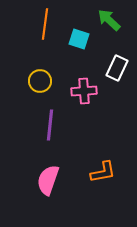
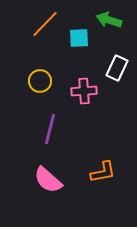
green arrow: rotated 25 degrees counterclockwise
orange line: rotated 36 degrees clockwise
cyan square: moved 1 px up; rotated 20 degrees counterclockwise
purple line: moved 4 px down; rotated 8 degrees clockwise
pink semicircle: rotated 68 degrees counterclockwise
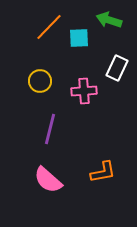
orange line: moved 4 px right, 3 px down
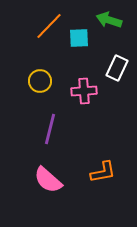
orange line: moved 1 px up
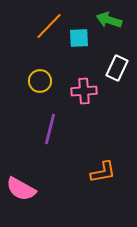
pink semicircle: moved 27 px left, 9 px down; rotated 12 degrees counterclockwise
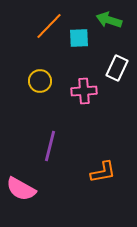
purple line: moved 17 px down
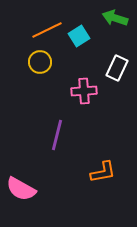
green arrow: moved 6 px right, 2 px up
orange line: moved 2 px left, 4 px down; rotated 20 degrees clockwise
cyan square: moved 2 px up; rotated 30 degrees counterclockwise
yellow circle: moved 19 px up
purple line: moved 7 px right, 11 px up
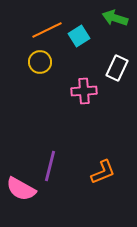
purple line: moved 7 px left, 31 px down
orange L-shape: rotated 12 degrees counterclockwise
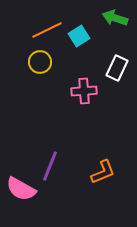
purple line: rotated 8 degrees clockwise
